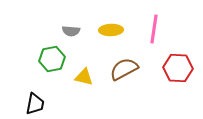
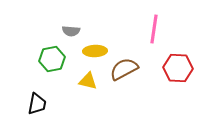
yellow ellipse: moved 16 px left, 21 px down
yellow triangle: moved 4 px right, 4 px down
black trapezoid: moved 2 px right
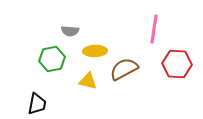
gray semicircle: moved 1 px left
red hexagon: moved 1 px left, 4 px up
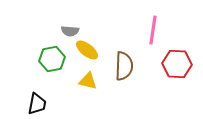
pink line: moved 1 px left, 1 px down
yellow ellipse: moved 8 px left, 1 px up; rotated 40 degrees clockwise
brown semicircle: moved 3 px up; rotated 120 degrees clockwise
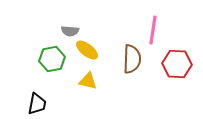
brown semicircle: moved 8 px right, 7 px up
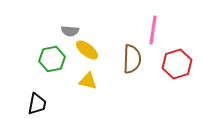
red hexagon: rotated 20 degrees counterclockwise
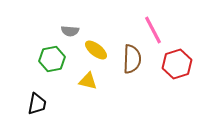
pink line: rotated 36 degrees counterclockwise
yellow ellipse: moved 9 px right
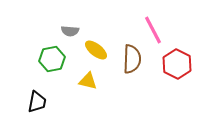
red hexagon: rotated 16 degrees counterclockwise
black trapezoid: moved 2 px up
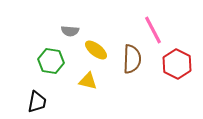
green hexagon: moved 1 px left, 2 px down; rotated 20 degrees clockwise
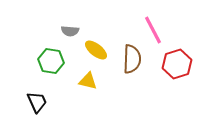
red hexagon: rotated 16 degrees clockwise
black trapezoid: rotated 35 degrees counterclockwise
